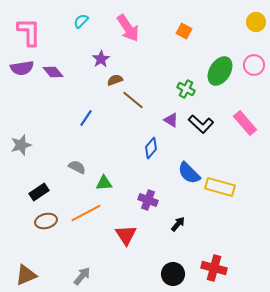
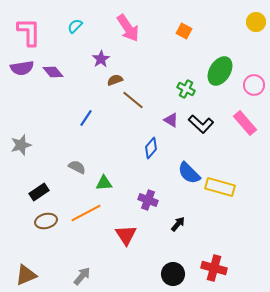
cyan semicircle: moved 6 px left, 5 px down
pink circle: moved 20 px down
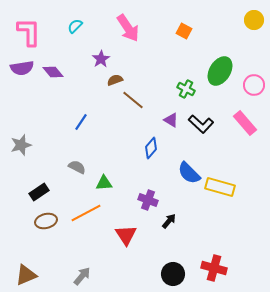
yellow circle: moved 2 px left, 2 px up
blue line: moved 5 px left, 4 px down
black arrow: moved 9 px left, 3 px up
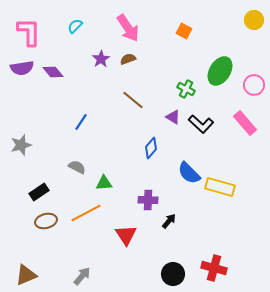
brown semicircle: moved 13 px right, 21 px up
purple triangle: moved 2 px right, 3 px up
purple cross: rotated 18 degrees counterclockwise
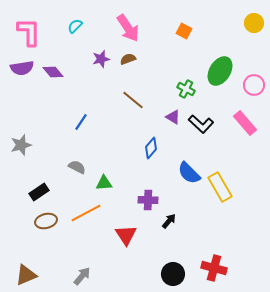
yellow circle: moved 3 px down
purple star: rotated 18 degrees clockwise
yellow rectangle: rotated 44 degrees clockwise
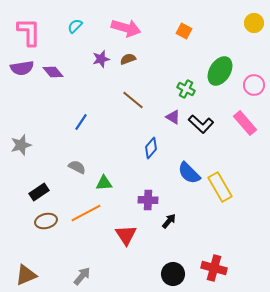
pink arrow: moved 2 px left; rotated 40 degrees counterclockwise
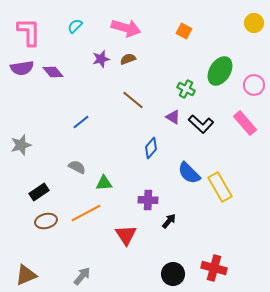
blue line: rotated 18 degrees clockwise
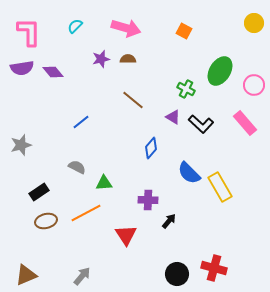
brown semicircle: rotated 21 degrees clockwise
black circle: moved 4 px right
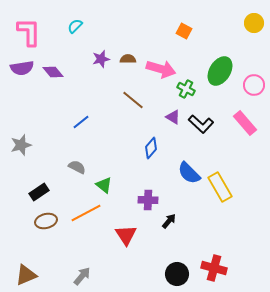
pink arrow: moved 35 px right, 41 px down
green triangle: moved 2 px down; rotated 42 degrees clockwise
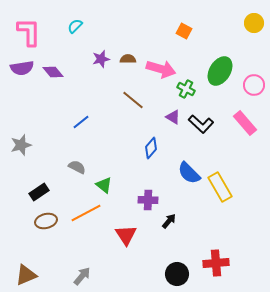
red cross: moved 2 px right, 5 px up; rotated 20 degrees counterclockwise
